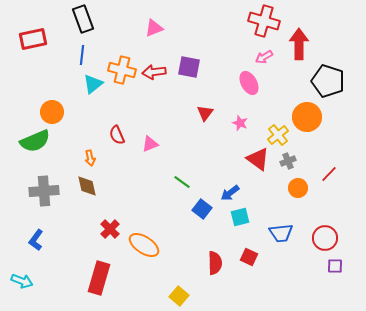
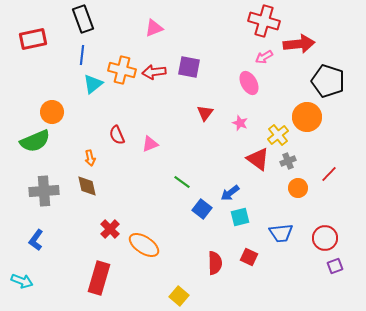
red arrow at (299, 44): rotated 84 degrees clockwise
purple square at (335, 266): rotated 21 degrees counterclockwise
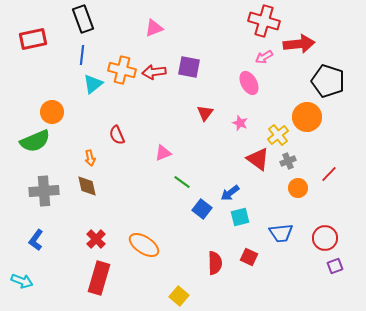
pink triangle at (150, 144): moved 13 px right, 9 px down
red cross at (110, 229): moved 14 px left, 10 px down
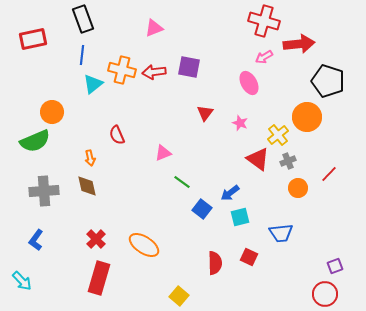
red circle at (325, 238): moved 56 px down
cyan arrow at (22, 281): rotated 25 degrees clockwise
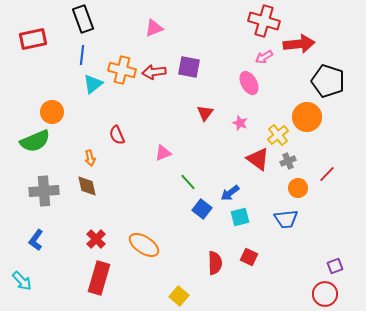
red line at (329, 174): moved 2 px left
green line at (182, 182): moved 6 px right; rotated 12 degrees clockwise
blue trapezoid at (281, 233): moved 5 px right, 14 px up
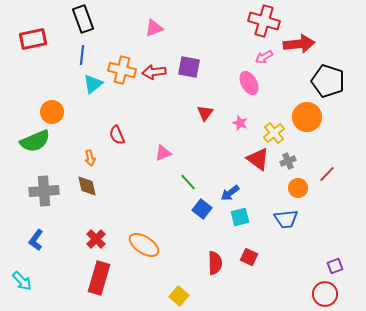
yellow cross at (278, 135): moved 4 px left, 2 px up
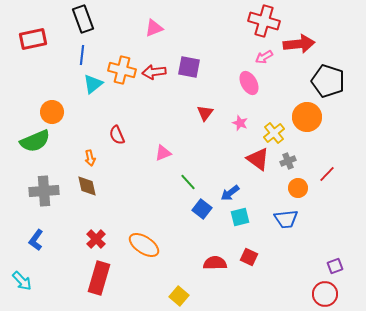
red semicircle at (215, 263): rotated 90 degrees counterclockwise
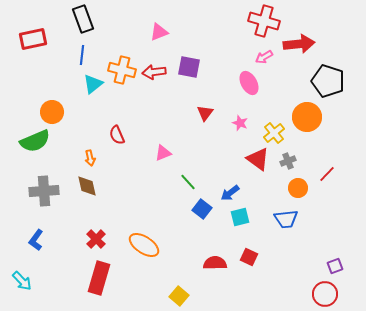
pink triangle at (154, 28): moved 5 px right, 4 px down
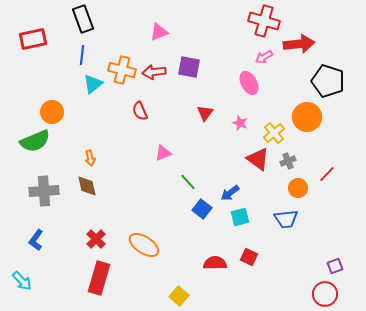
red semicircle at (117, 135): moved 23 px right, 24 px up
